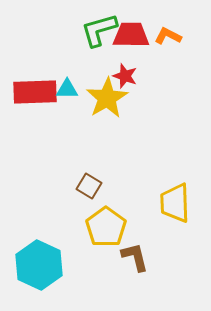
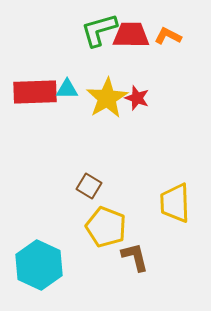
red star: moved 12 px right, 22 px down
yellow pentagon: rotated 15 degrees counterclockwise
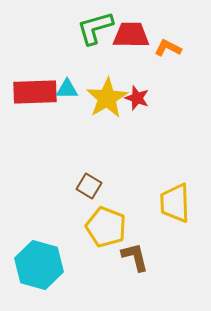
green L-shape: moved 4 px left, 2 px up
orange L-shape: moved 12 px down
cyan hexagon: rotated 9 degrees counterclockwise
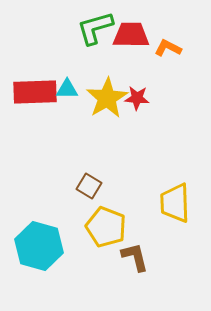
red star: rotated 15 degrees counterclockwise
cyan hexagon: moved 19 px up
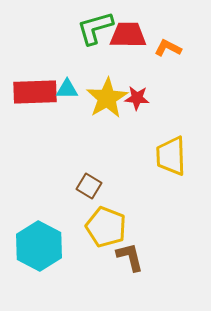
red trapezoid: moved 3 px left
yellow trapezoid: moved 4 px left, 47 px up
cyan hexagon: rotated 12 degrees clockwise
brown L-shape: moved 5 px left
